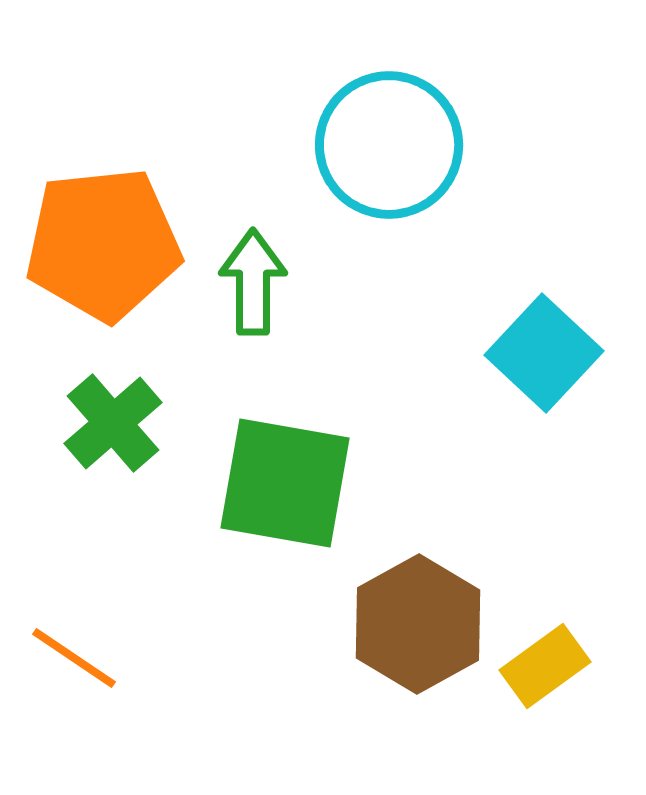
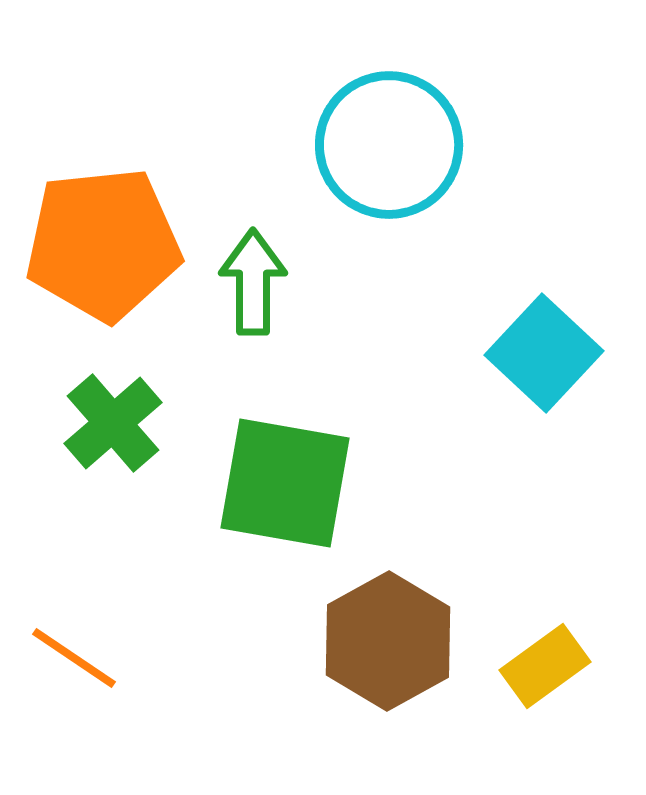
brown hexagon: moved 30 px left, 17 px down
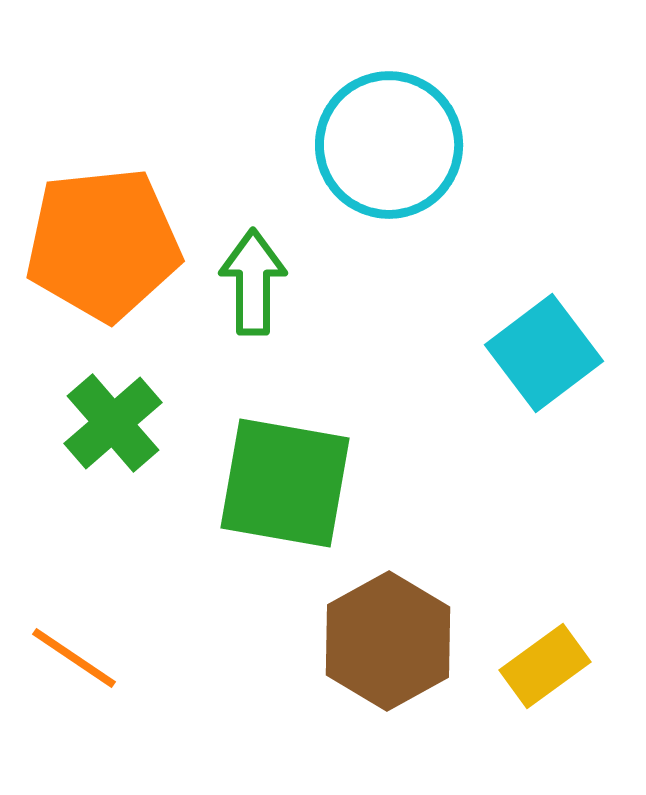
cyan square: rotated 10 degrees clockwise
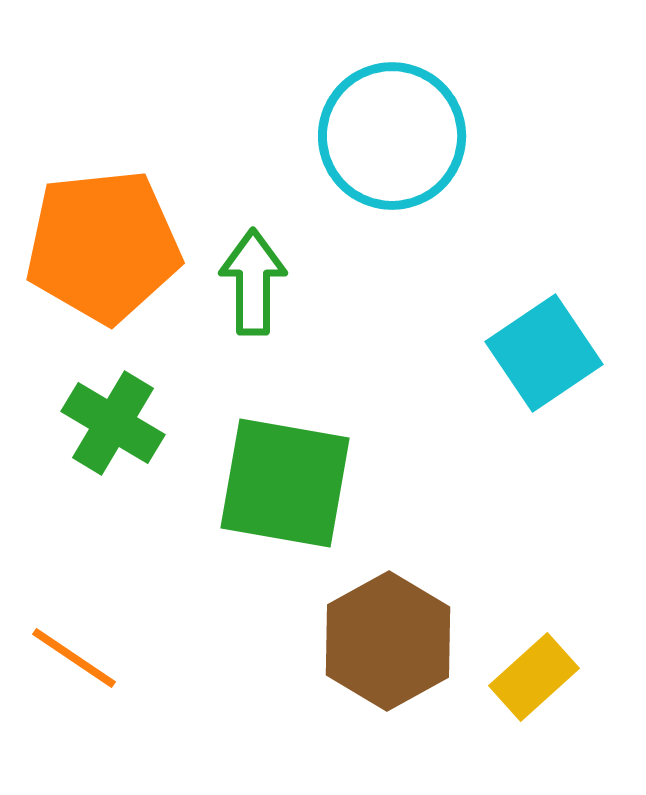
cyan circle: moved 3 px right, 9 px up
orange pentagon: moved 2 px down
cyan square: rotated 3 degrees clockwise
green cross: rotated 18 degrees counterclockwise
yellow rectangle: moved 11 px left, 11 px down; rotated 6 degrees counterclockwise
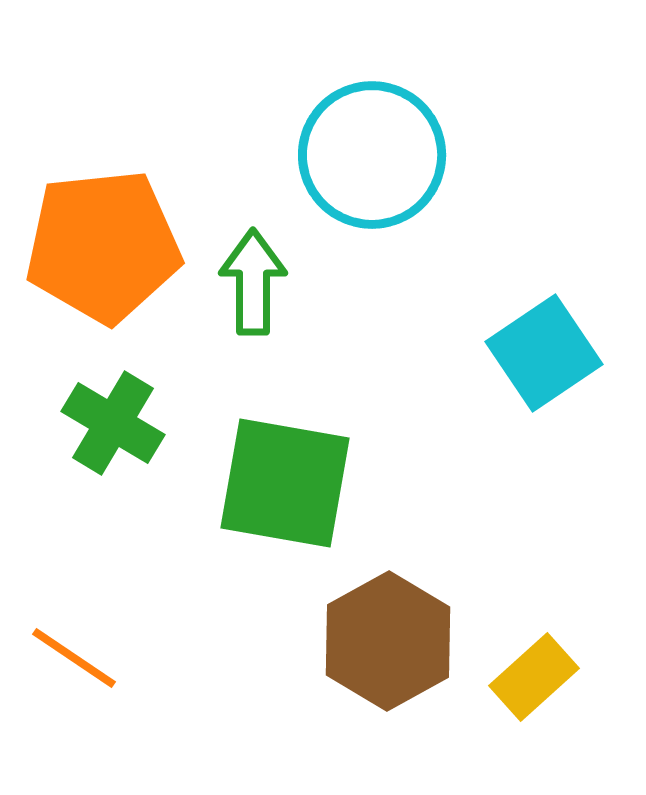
cyan circle: moved 20 px left, 19 px down
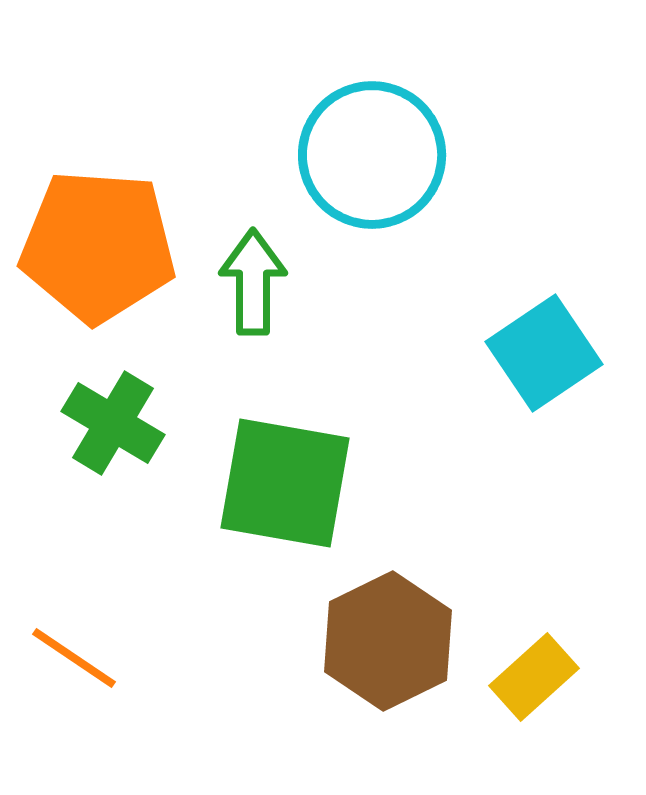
orange pentagon: moved 5 px left; rotated 10 degrees clockwise
brown hexagon: rotated 3 degrees clockwise
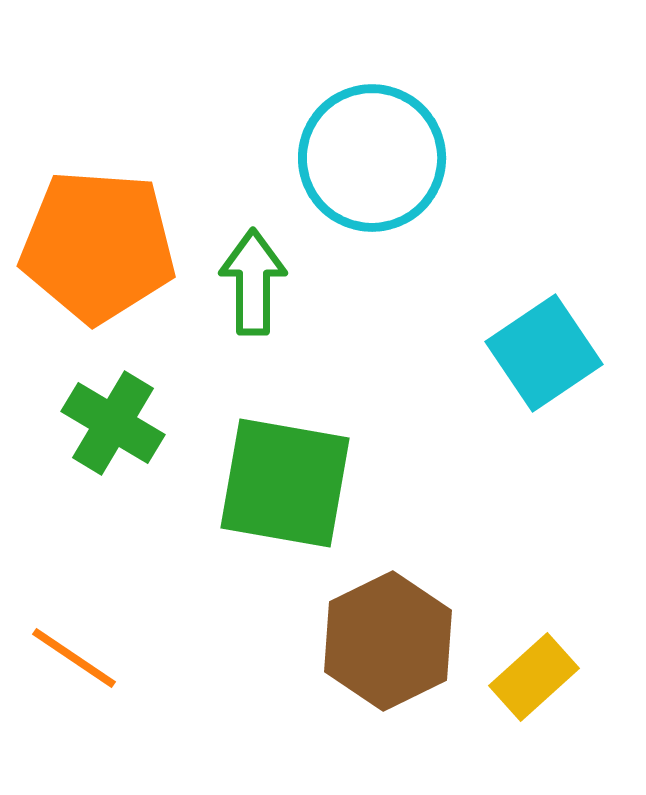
cyan circle: moved 3 px down
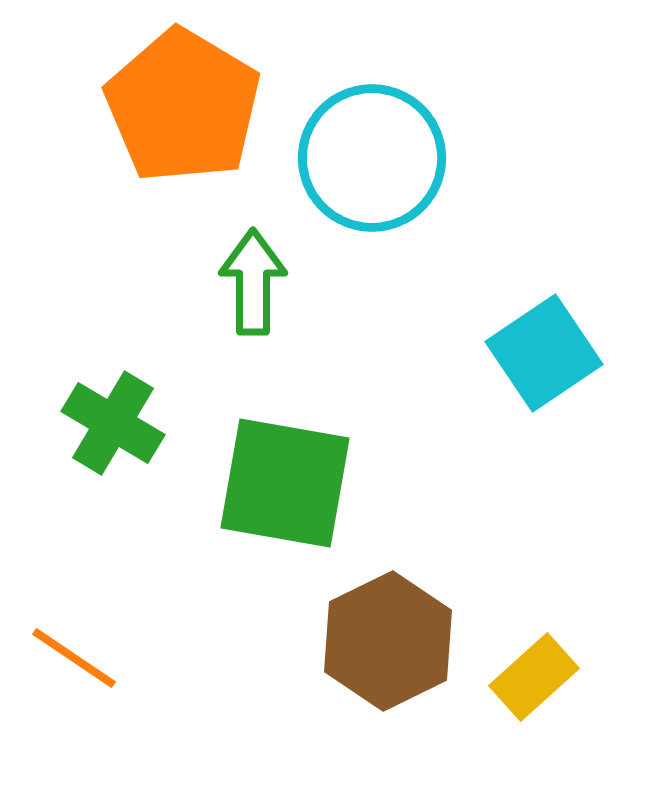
orange pentagon: moved 85 px right, 140 px up; rotated 27 degrees clockwise
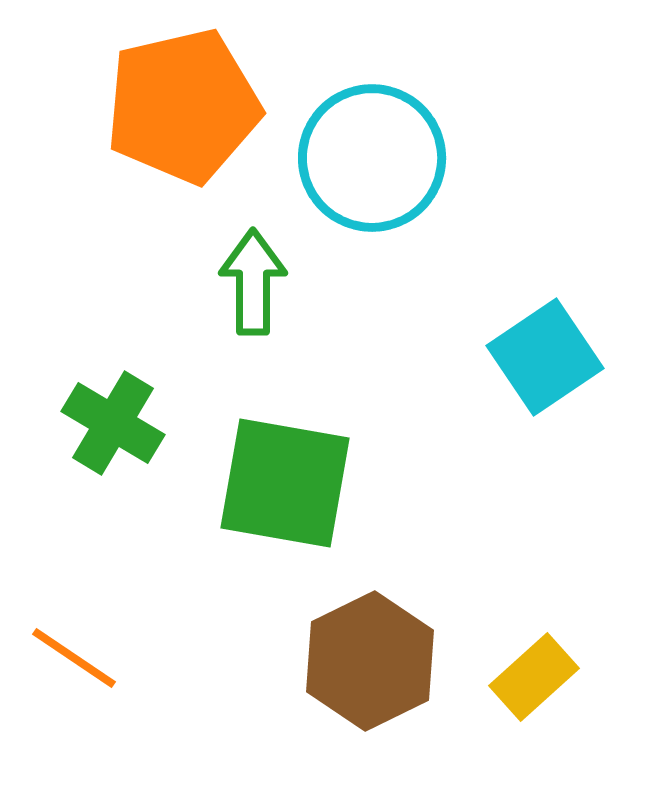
orange pentagon: rotated 28 degrees clockwise
cyan square: moved 1 px right, 4 px down
brown hexagon: moved 18 px left, 20 px down
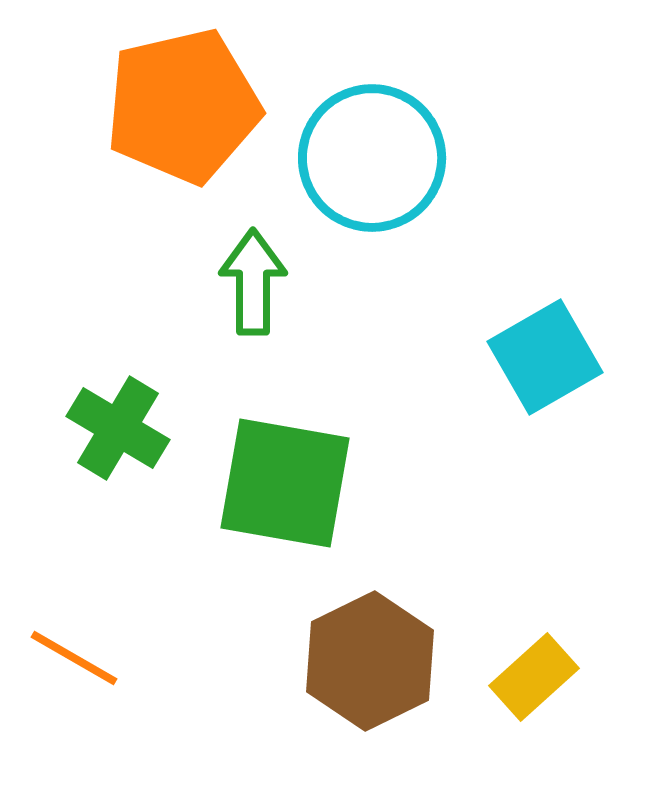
cyan square: rotated 4 degrees clockwise
green cross: moved 5 px right, 5 px down
orange line: rotated 4 degrees counterclockwise
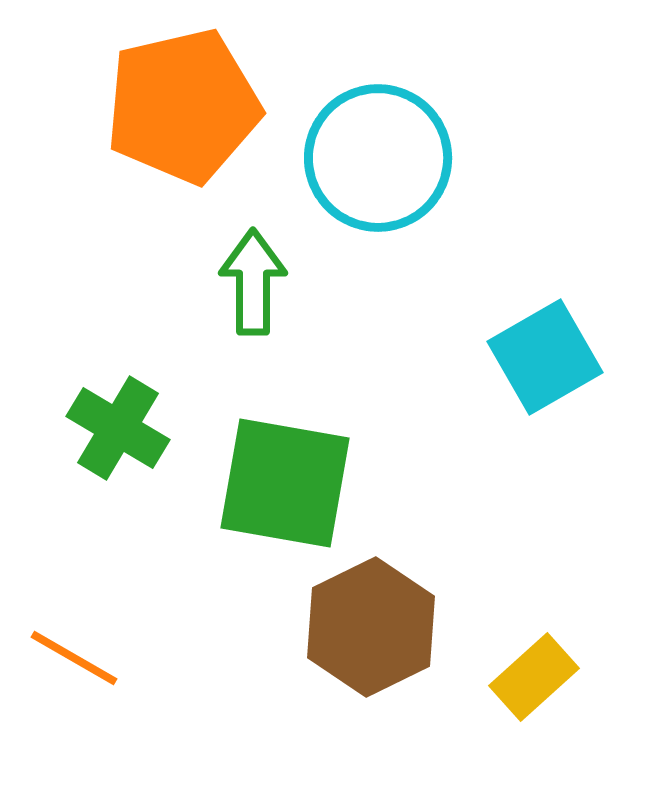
cyan circle: moved 6 px right
brown hexagon: moved 1 px right, 34 px up
